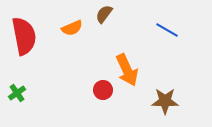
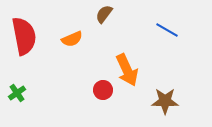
orange semicircle: moved 11 px down
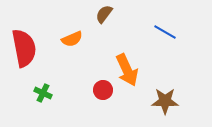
blue line: moved 2 px left, 2 px down
red semicircle: moved 12 px down
green cross: moved 26 px right; rotated 30 degrees counterclockwise
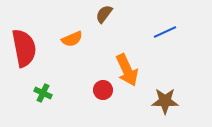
blue line: rotated 55 degrees counterclockwise
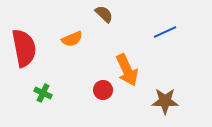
brown semicircle: rotated 96 degrees clockwise
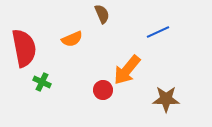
brown semicircle: moved 2 px left; rotated 24 degrees clockwise
blue line: moved 7 px left
orange arrow: rotated 64 degrees clockwise
green cross: moved 1 px left, 11 px up
brown star: moved 1 px right, 2 px up
